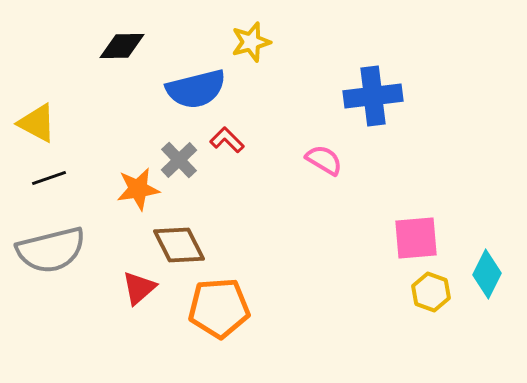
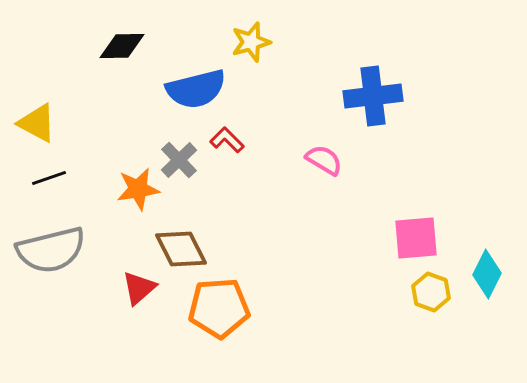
brown diamond: moved 2 px right, 4 px down
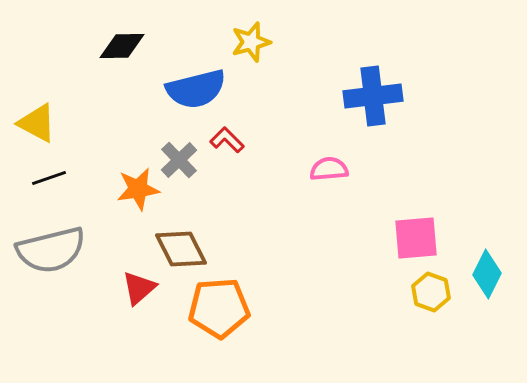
pink semicircle: moved 5 px right, 9 px down; rotated 36 degrees counterclockwise
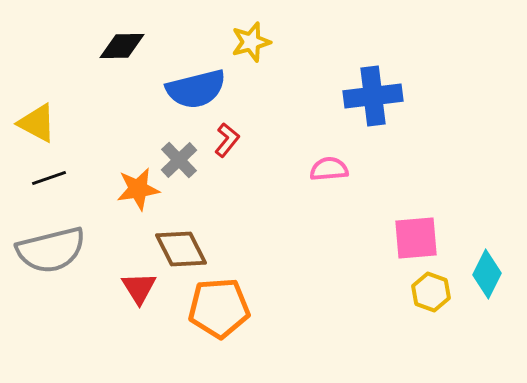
red L-shape: rotated 84 degrees clockwise
red triangle: rotated 21 degrees counterclockwise
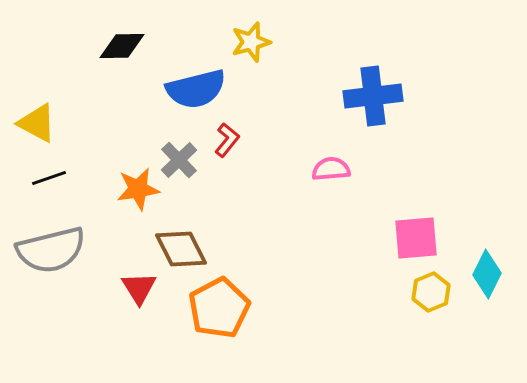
pink semicircle: moved 2 px right
yellow hexagon: rotated 18 degrees clockwise
orange pentagon: rotated 24 degrees counterclockwise
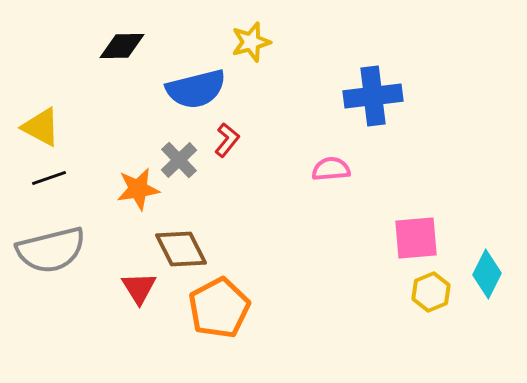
yellow triangle: moved 4 px right, 4 px down
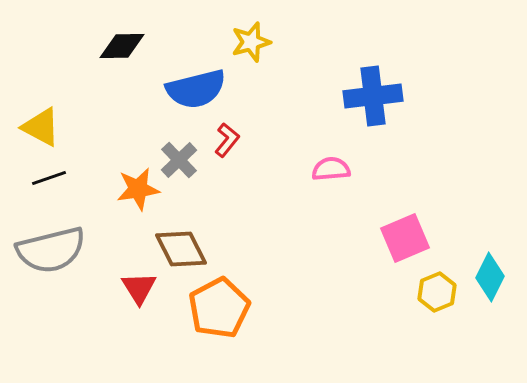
pink square: moved 11 px left; rotated 18 degrees counterclockwise
cyan diamond: moved 3 px right, 3 px down
yellow hexagon: moved 6 px right
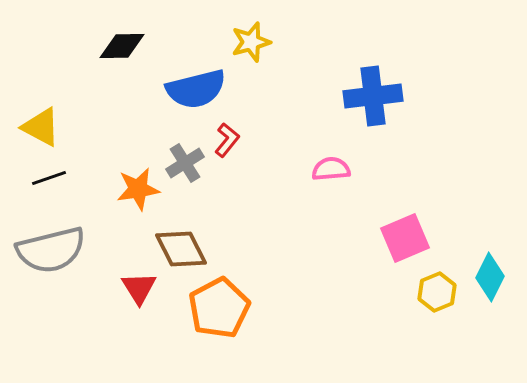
gray cross: moved 6 px right, 3 px down; rotated 12 degrees clockwise
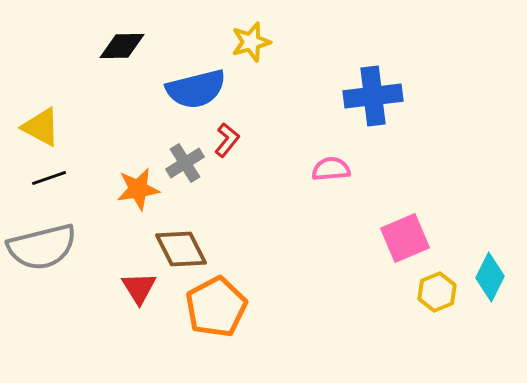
gray semicircle: moved 9 px left, 3 px up
orange pentagon: moved 3 px left, 1 px up
